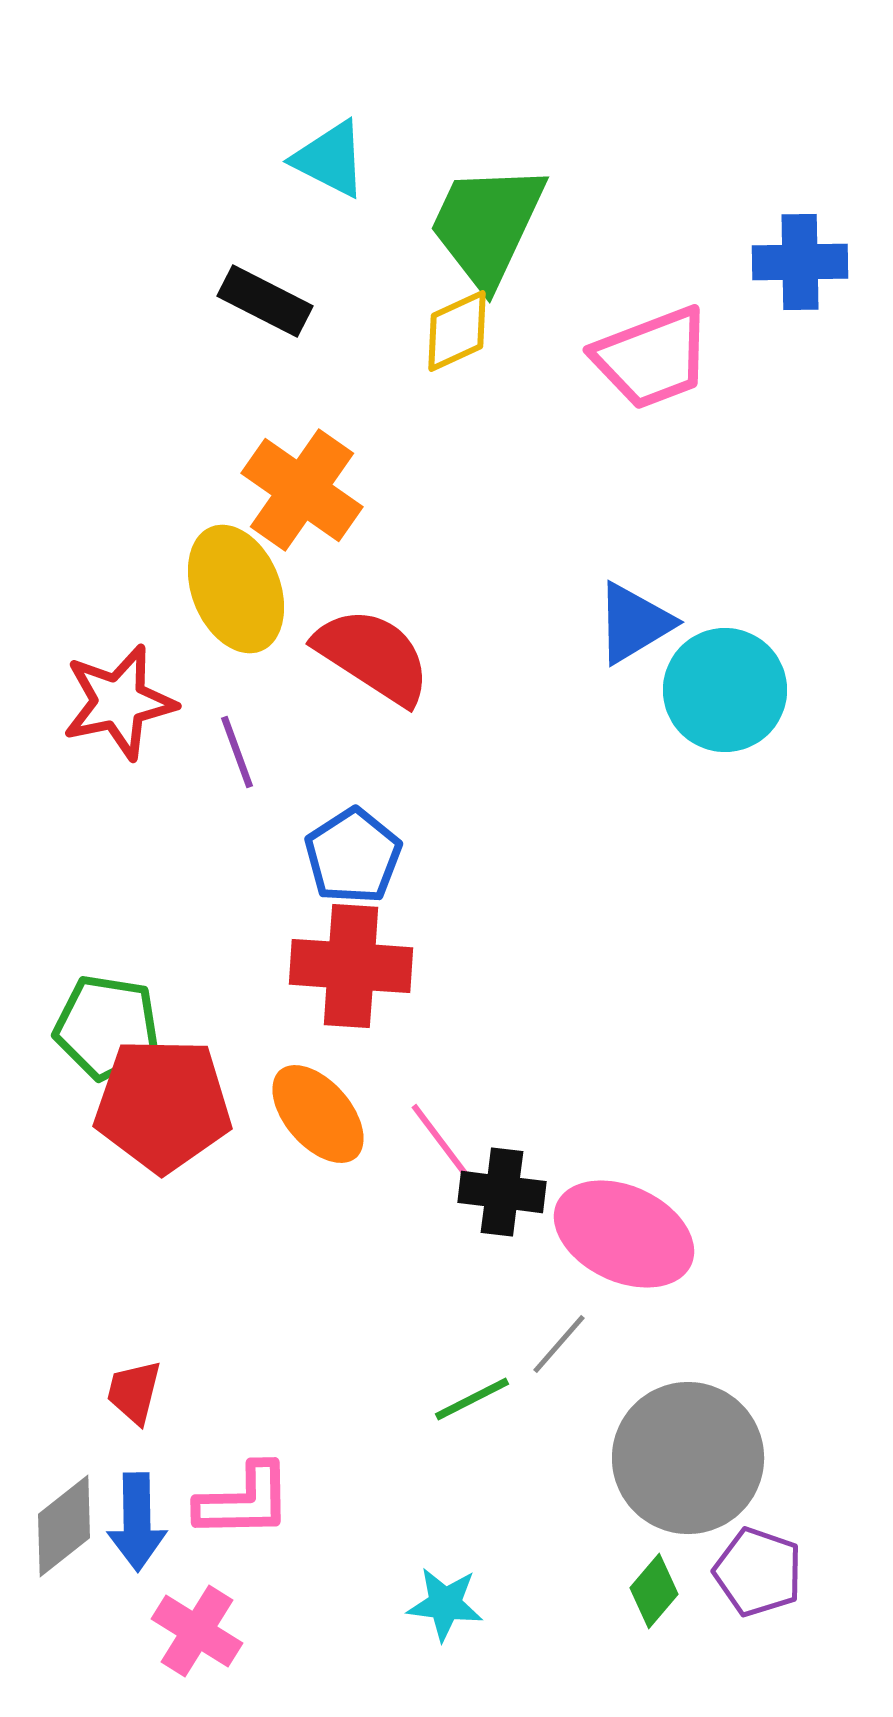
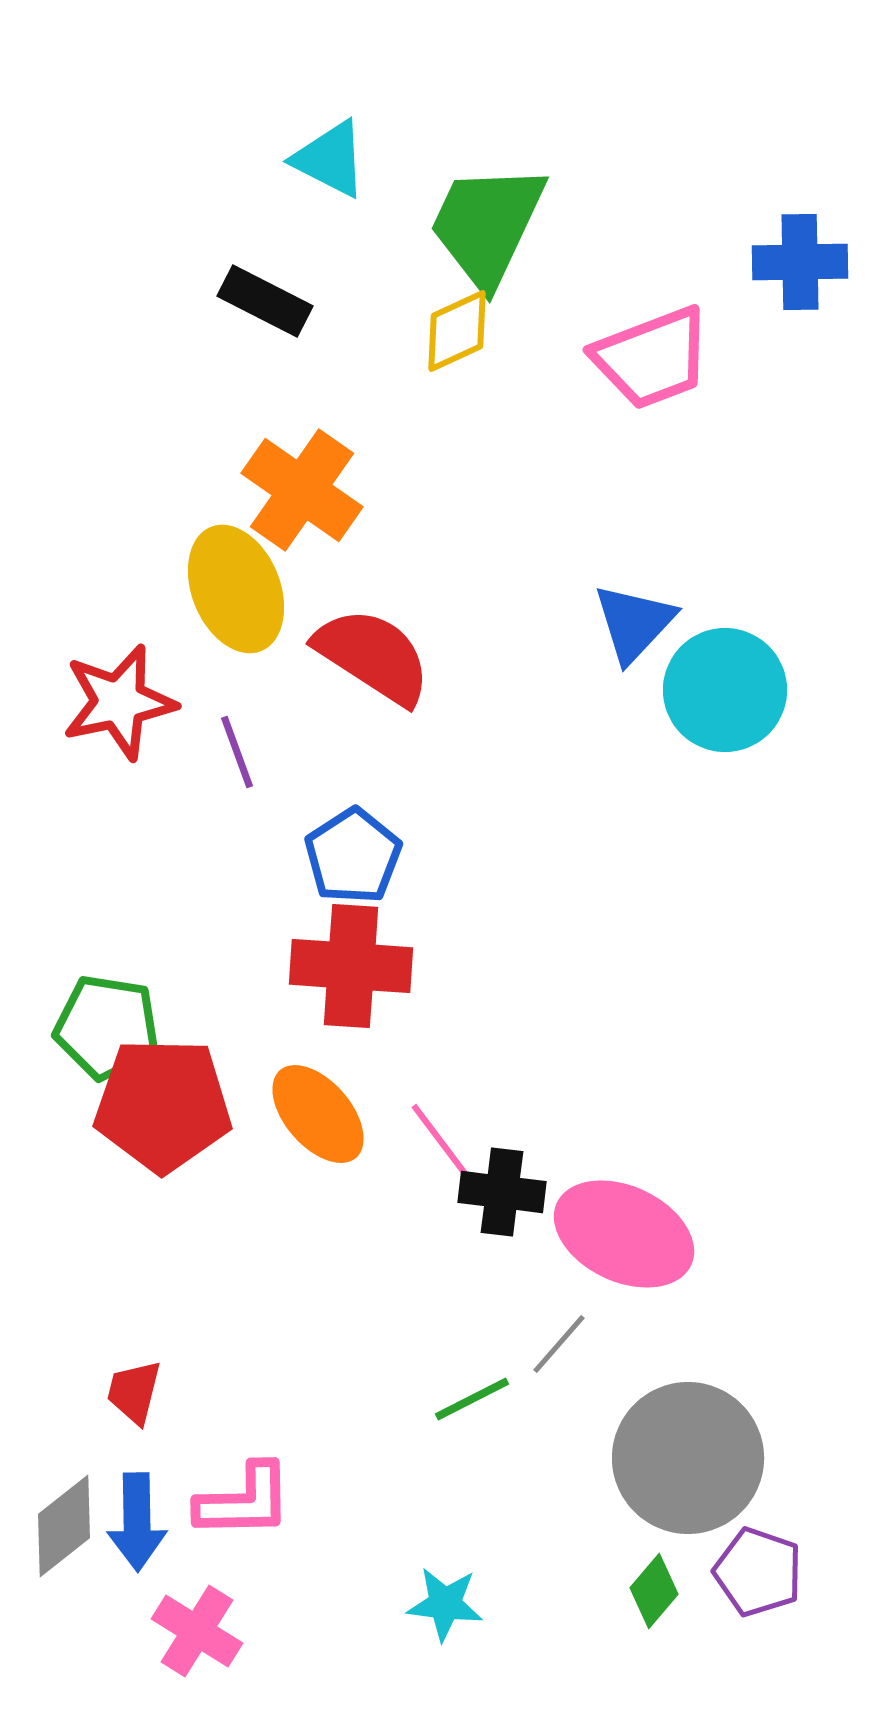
blue triangle: rotated 16 degrees counterclockwise
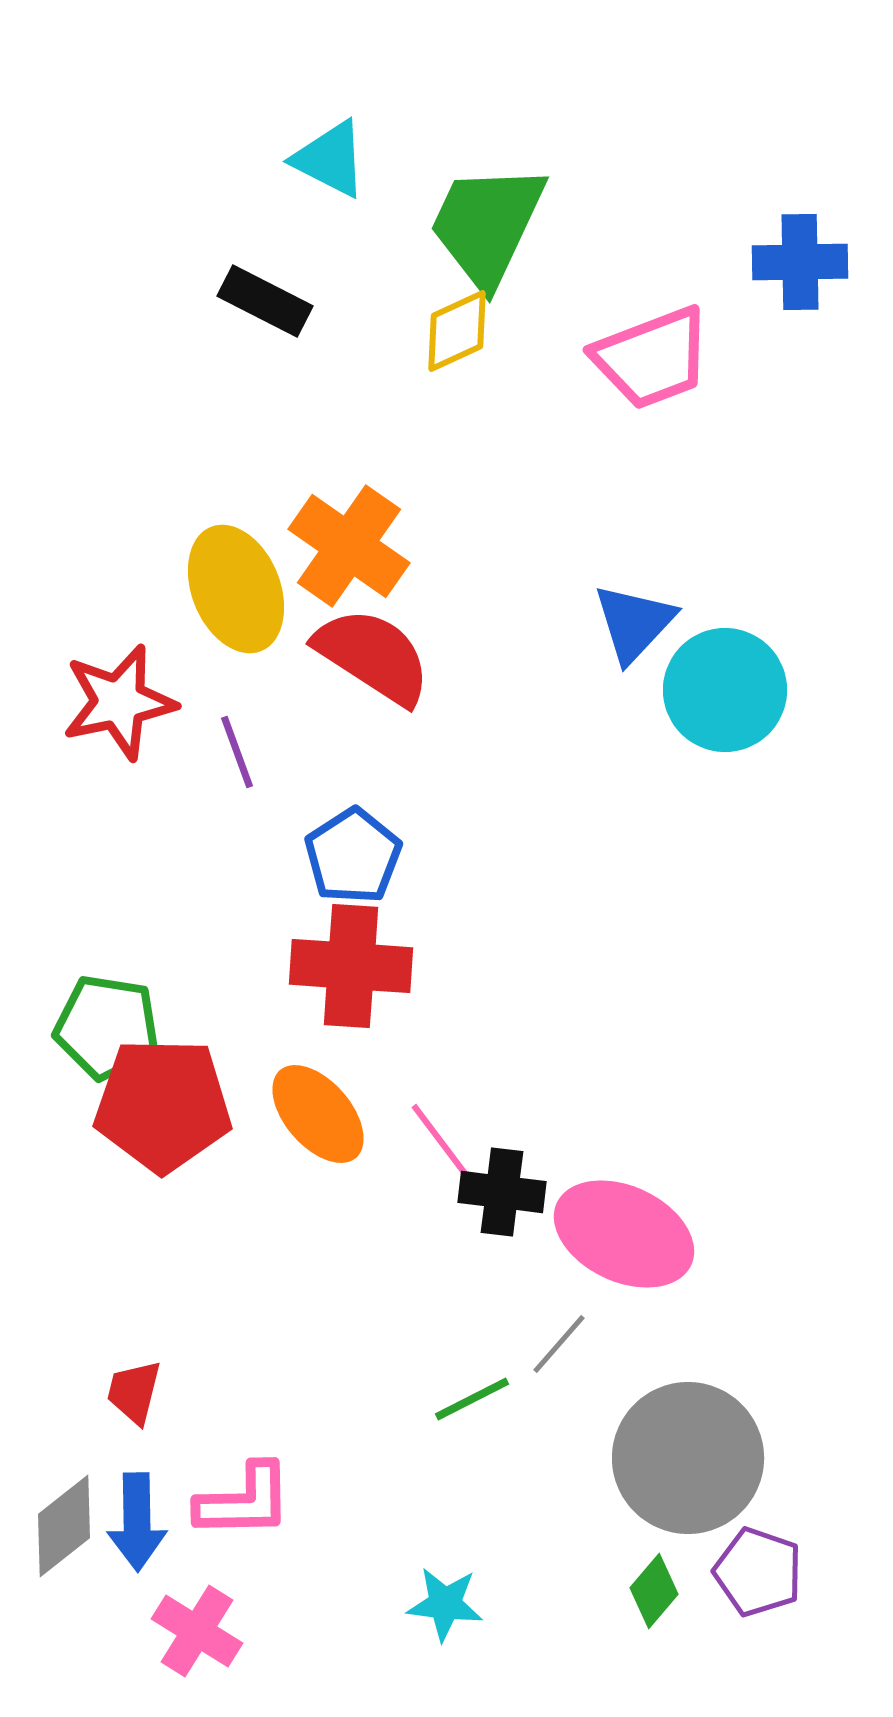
orange cross: moved 47 px right, 56 px down
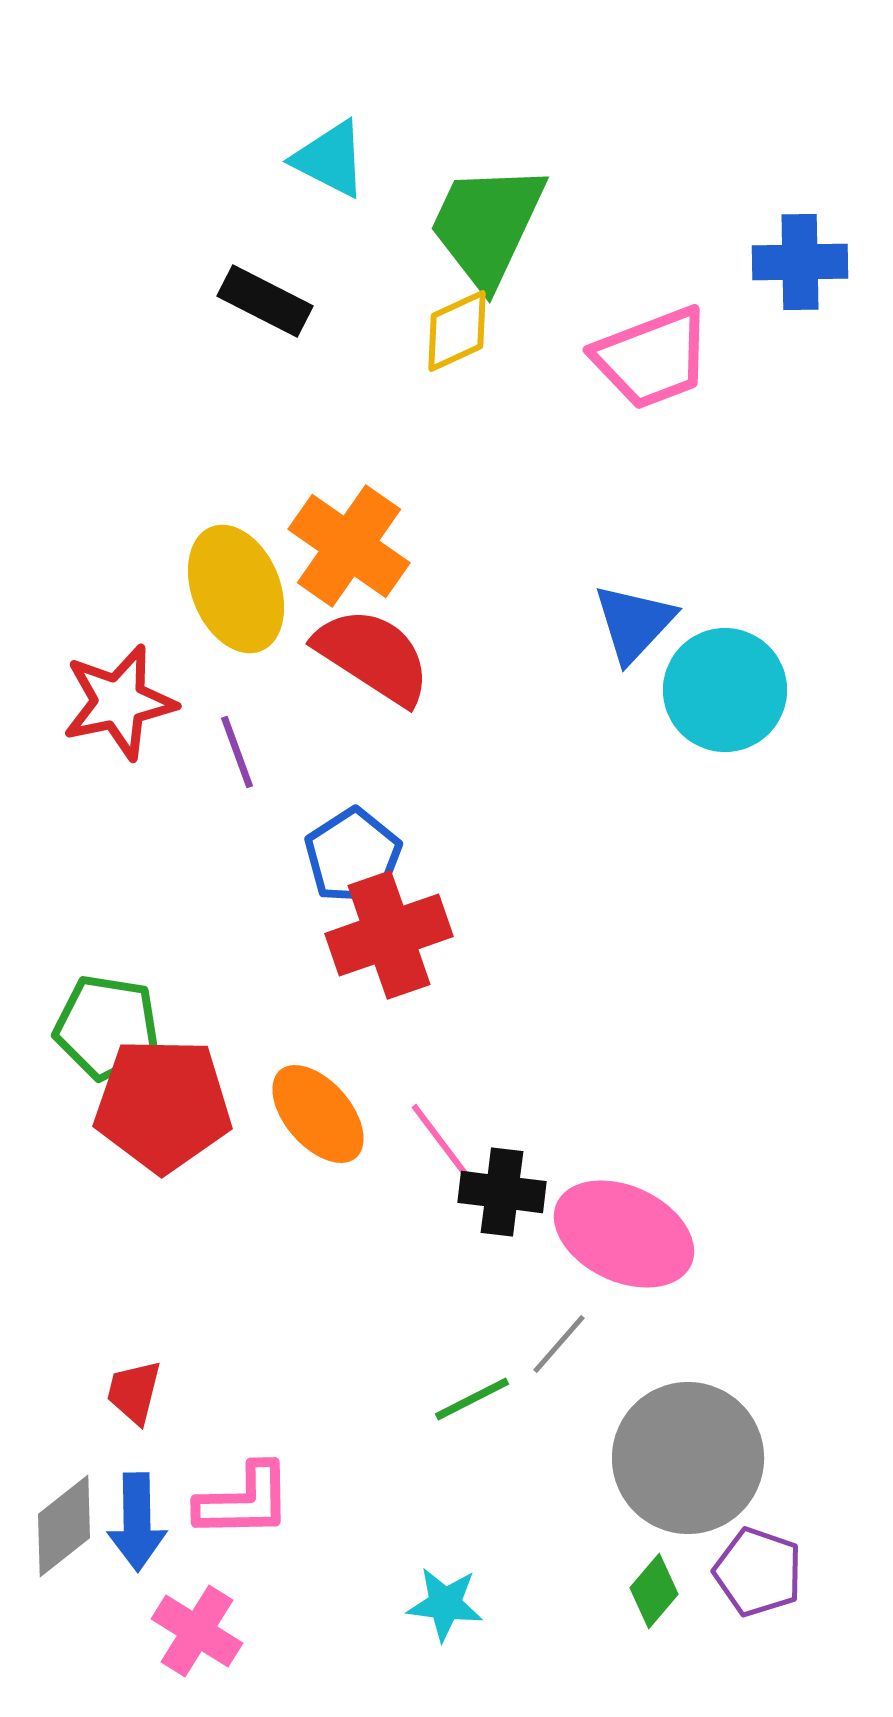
red cross: moved 38 px right, 31 px up; rotated 23 degrees counterclockwise
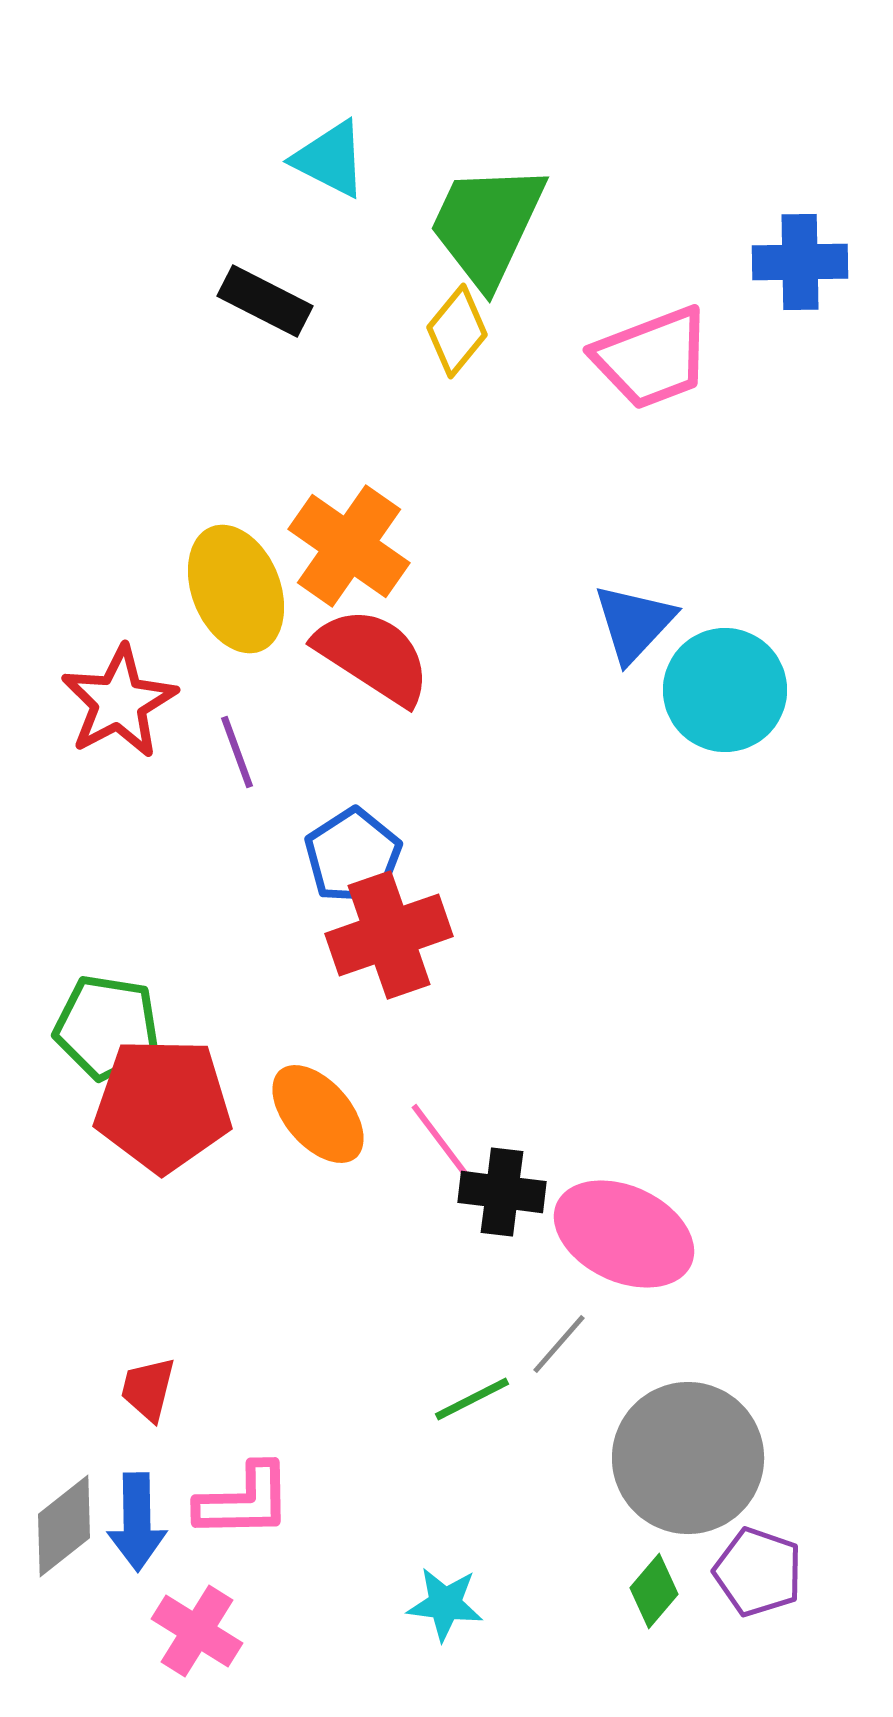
yellow diamond: rotated 26 degrees counterclockwise
red star: rotated 16 degrees counterclockwise
red trapezoid: moved 14 px right, 3 px up
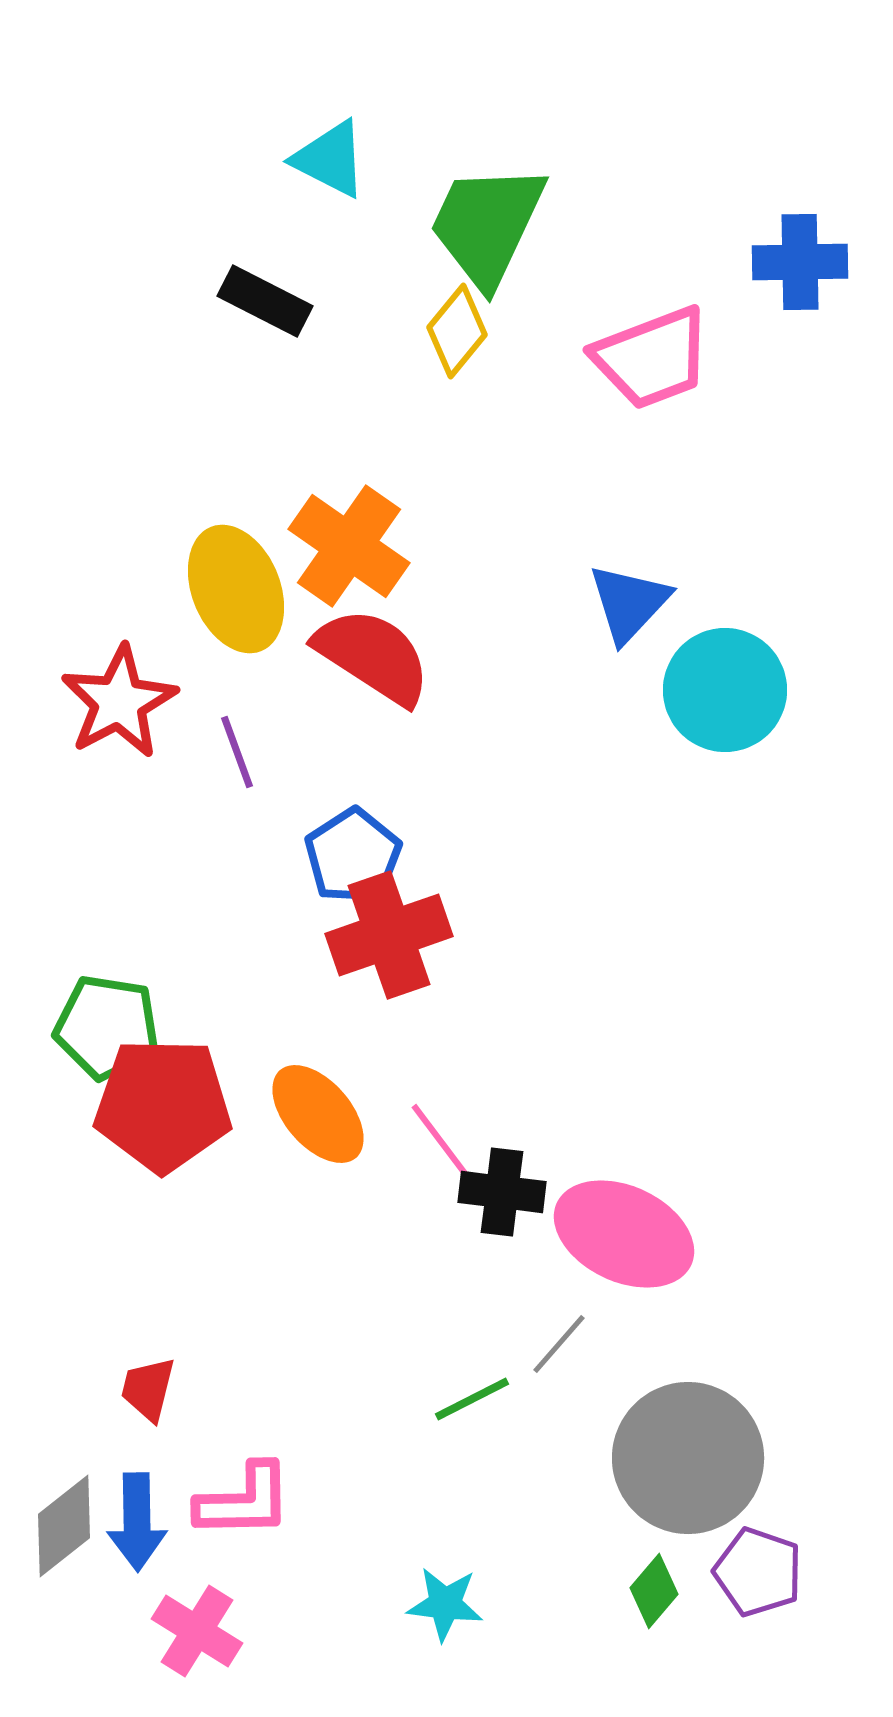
blue triangle: moved 5 px left, 20 px up
